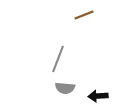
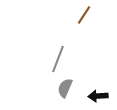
brown line: rotated 36 degrees counterclockwise
gray semicircle: rotated 108 degrees clockwise
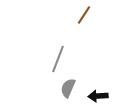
gray semicircle: moved 3 px right
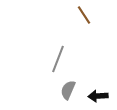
brown line: rotated 66 degrees counterclockwise
gray semicircle: moved 2 px down
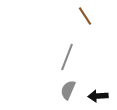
brown line: moved 1 px right, 1 px down
gray line: moved 9 px right, 2 px up
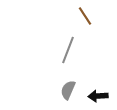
gray line: moved 1 px right, 7 px up
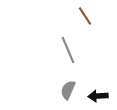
gray line: rotated 44 degrees counterclockwise
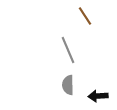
gray semicircle: moved 5 px up; rotated 24 degrees counterclockwise
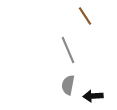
gray semicircle: rotated 12 degrees clockwise
black arrow: moved 5 px left
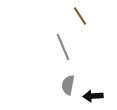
brown line: moved 5 px left
gray line: moved 5 px left, 3 px up
